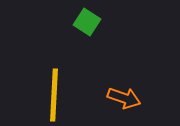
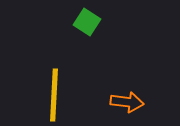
orange arrow: moved 3 px right, 4 px down; rotated 12 degrees counterclockwise
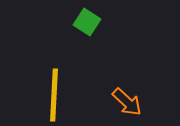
orange arrow: rotated 36 degrees clockwise
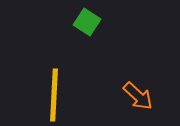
orange arrow: moved 11 px right, 6 px up
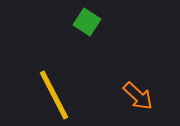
yellow line: rotated 30 degrees counterclockwise
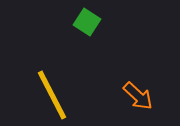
yellow line: moved 2 px left
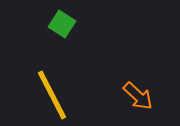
green square: moved 25 px left, 2 px down
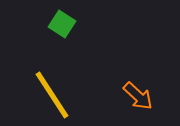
yellow line: rotated 6 degrees counterclockwise
